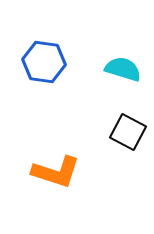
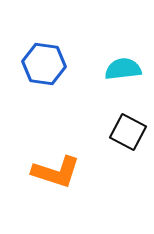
blue hexagon: moved 2 px down
cyan semicircle: rotated 24 degrees counterclockwise
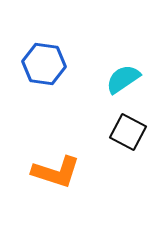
cyan semicircle: moved 10 px down; rotated 27 degrees counterclockwise
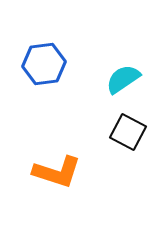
blue hexagon: rotated 15 degrees counterclockwise
orange L-shape: moved 1 px right
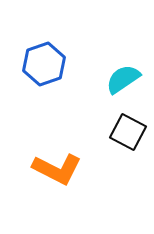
blue hexagon: rotated 12 degrees counterclockwise
orange L-shape: moved 3 px up; rotated 9 degrees clockwise
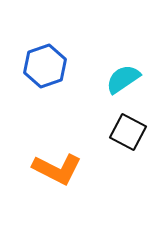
blue hexagon: moved 1 px right, 2 px down
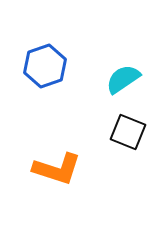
black square: rotated 6 degrees counterclockwise
orange L-shape: rotated 9 degrees counterclockwise
